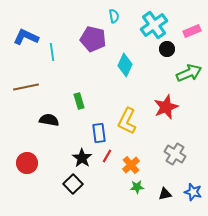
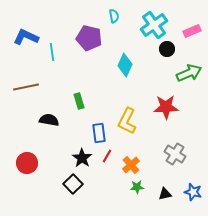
purple pentagon: moved 4 px left, 1 px up
red star: rotated 20 degrees clockwise
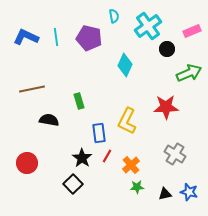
cyan cross: moved 6 px left, 1 px down
cyan line: moved 4 px right, 15 px up
brown line: moved 6 px right, 2 px down
blue star: moved 4 px left
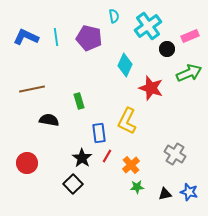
pink rectangle: moved 2 px left, 5 px down
red star: moved 15 px left, 19 px up; rotated 20 degrees clockwise
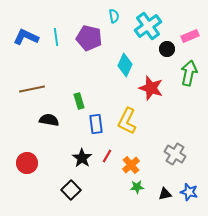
green arrow: rotated 55 degrees counterclockwise
blue rectangle: moved 3 px left, 9 px up
black square: moved 2 px left, 6 px down
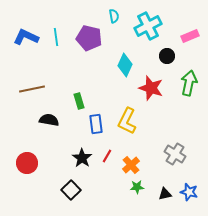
cyan cross: rotated 8 degrees clockwise
black circle: moved 7 px down
green arrow: moved 10 px down
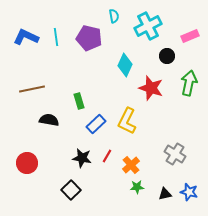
blue rectangle: rotated 54 degrees clockwise
black star: rotated 24 degrees counterclockwise
